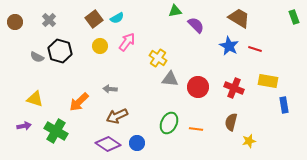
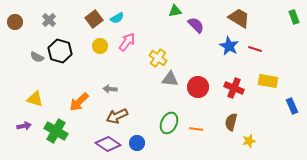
blue rectangle: moved 8 px right, 1 px down; rotated 14 degrees counterclockwise
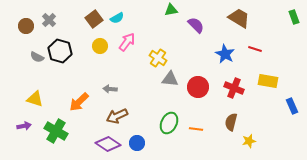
green triangle: moved 4 px left, 1 px up
brown circle: moved 11 px right, 4 px down
blue star: moved 4 px left, 8 px down
